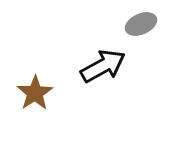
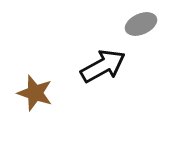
brown star: rotated 21 degrees counterclockwise
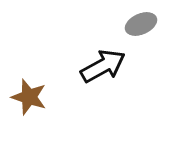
brown star: moved 6 px left, 4 px down
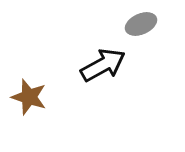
black arrow: moved 1 px up
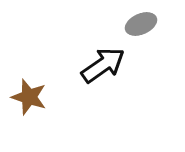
black arrow: rotated 6 degrees counterclockwise
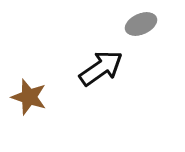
black arrow: moved 2 px left, 3 px down
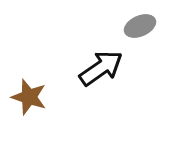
gray ellipse: moved 1 px left, 2 px down
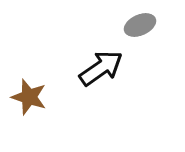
gray ellipse: moved 1 px up
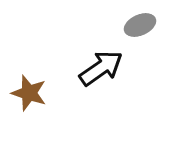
brown star: moved 4 px up
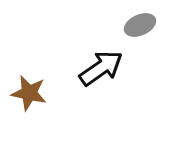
brown star: rotated 6 degrees counterclockwise
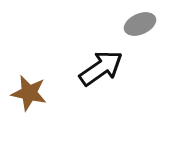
gray ellipse: moved 1 px up
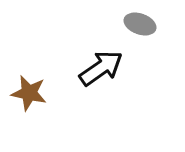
gray ellipse: rotated 44 degrees clockwise
